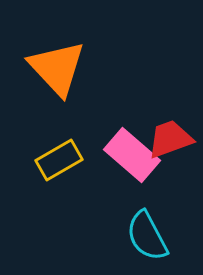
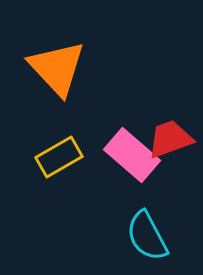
yellow rectangle: moved 3 px up
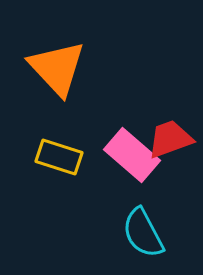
yellow rectangle: rotated 48 degrees clockwise
cyan semicircle: moved 4 px left, 3 px up
